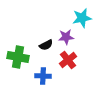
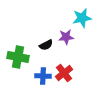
red cross: moved 4 px left, 13 px down
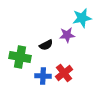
purple star: moved 1 px right, 2 px up
green cross: moved 2 px right
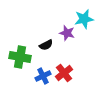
cyan star: moved 2 px right, 1 px down
purple star: moved 2 px up; rotated 21 degrees clockwise
blue cross: rotated 28 degrees counterclockwise
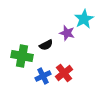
cyan star: rotated 18 degrees counterclockwise
green cross: moved 2 px right, 1 px up
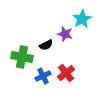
cyan star: moved 2 px left
purple star: moved 2 px left, 1 px down
green cross: moved 1 px down
red cross: moved 2 px right
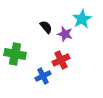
black semicircle: moved 18 px up; rotated 104 degrees counterclockwise
green cross: moved 7 px left, 3 px up
red cross: moved 5 px left, 13 px up; rotated 12 degrees clockwise
